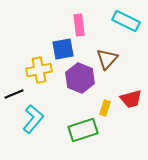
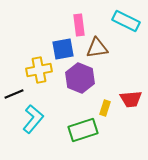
brown triangle: moved 10 px left, 11 px up; rotated 40 degrees clockwise
red trapezoid: rotated 10 degrees clockwise
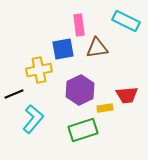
purple hexagon: moved 12 px down; rotated 12 degrees clockwise
red trapezoid: moved 4 px left, 4 px up
yellow rectangle: rotated 63 degrees clockwise
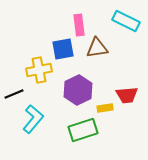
purple hexagon: moved 2 px left
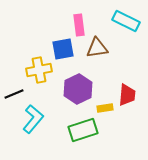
purple hexagon: moved 1 px up
red trapezoid: rotated 80 degrees counterclockwise
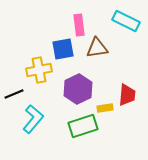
green rectangle: moved 4 px up
